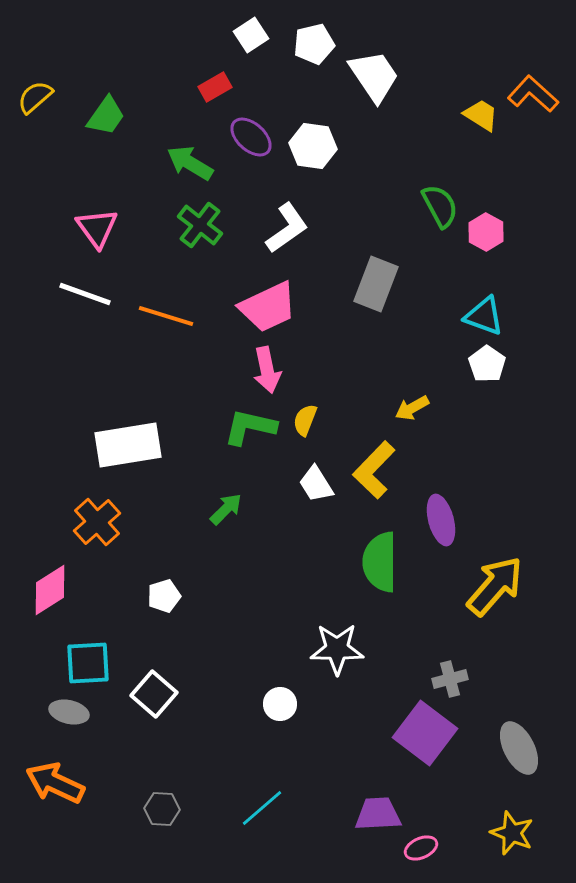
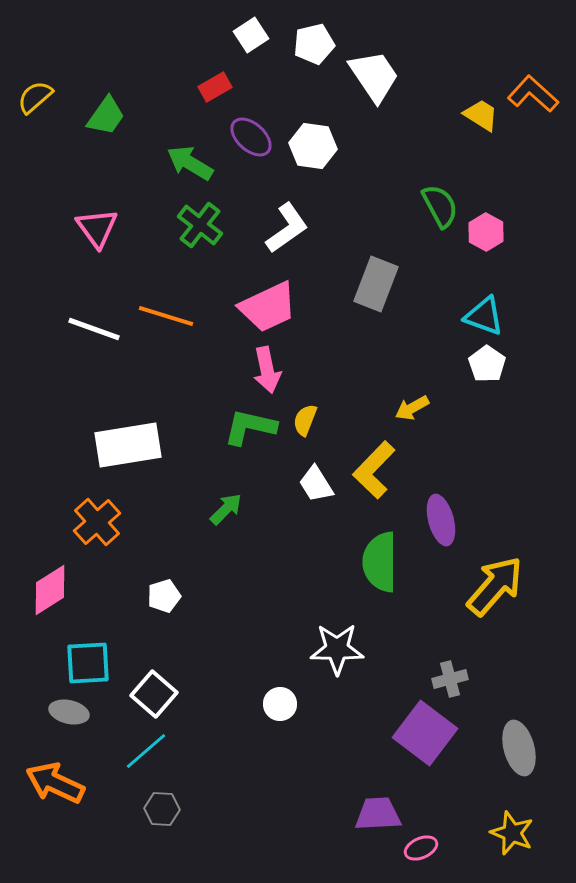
white line at (85, 294): moved 9 px right, 35 px down
gray ellipse at (519, 748): rotated 12 degrees clockwise
cyan line at (262, 808): moved 116 px left, 57 px up
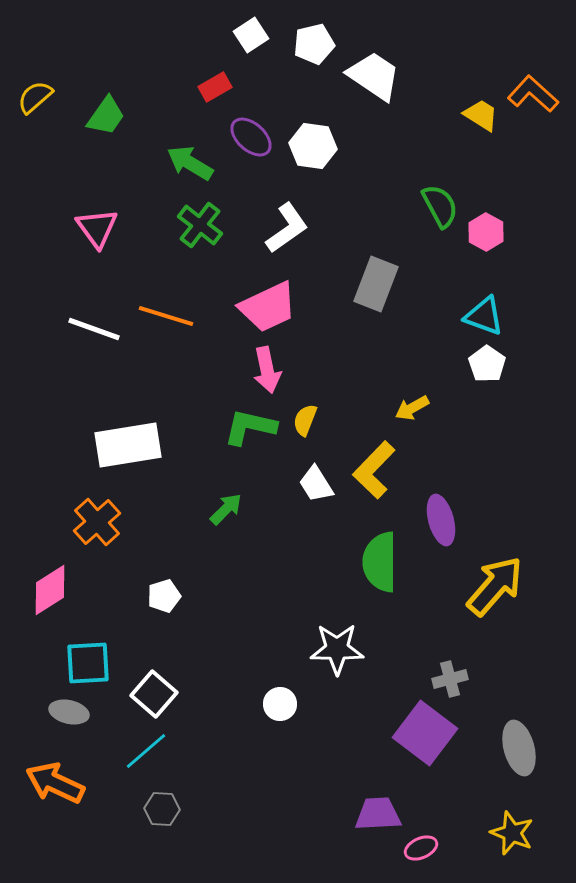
white trapezoid at (374, 76): rotated 22 degrees counterclockwise
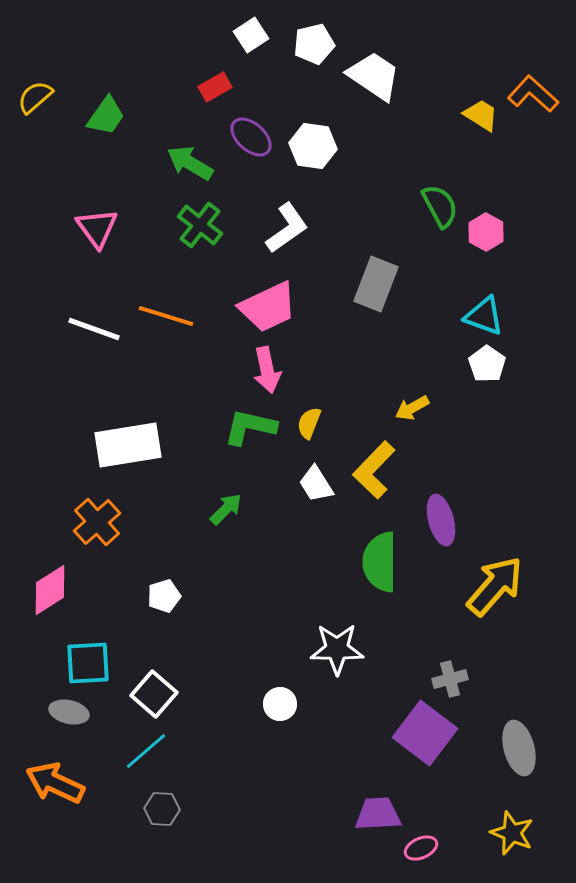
yellow semicircle at (305, 420): moved 4 px right, 3 px down
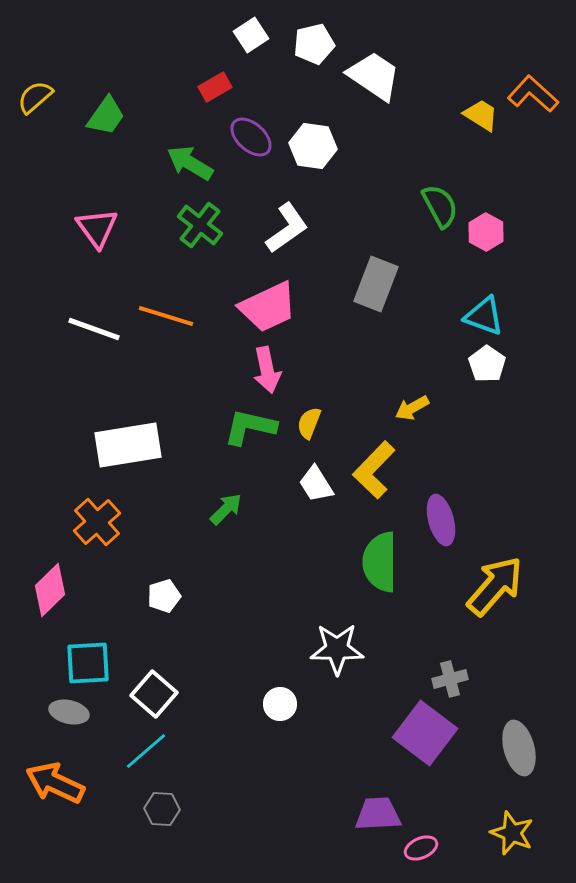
pink diamond at (50, 590): rotated 12 degrees counterclockwise
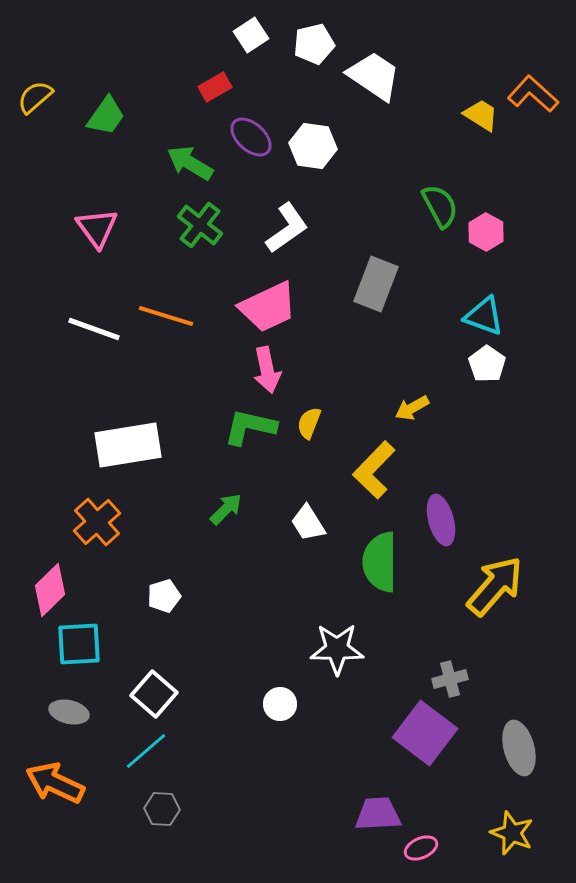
white trapezoid at (316, 484): moved 8 px left, 39 px down
cyan square at (88, 663): moved 9 px left, 19 px up
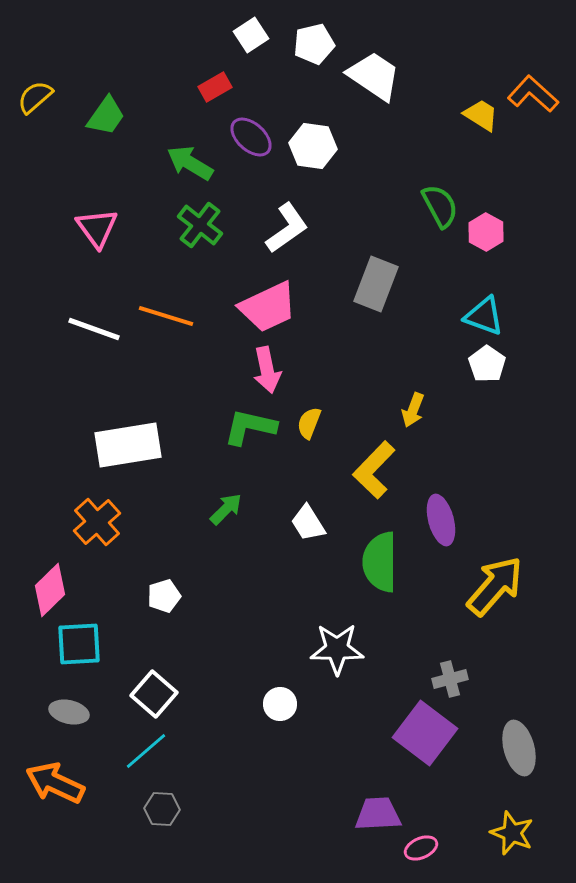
yellow arrow at (412, 408): moved 1 px right, 2 px down; rotated 40 degrees counterclockwise
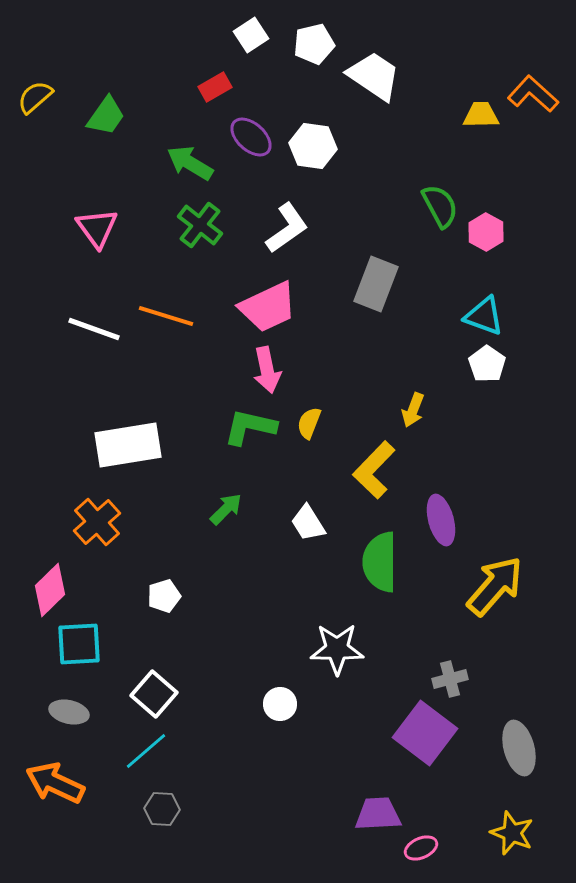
yellow trapezoid at (481, 115): rotated 33 degrees counterclockwise
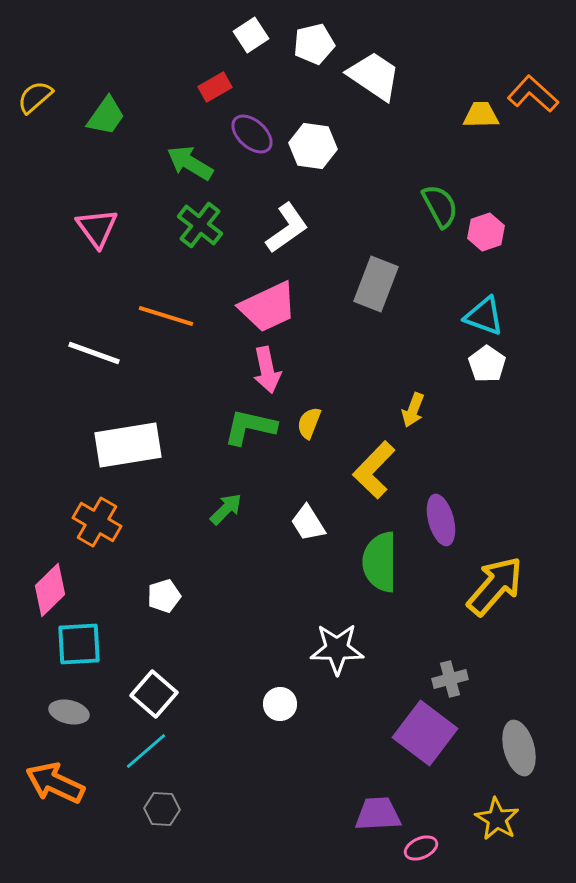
purple ellipse at (251, 137): moved 1 px right, 3 px up
pink hexagon at (486, 232): rotated 12 degrees clockwise
white line at (94, 329): moved 24 px down
orange cross at (97, 522): rotated 18 degrees counterclockwise
yellow star at (512, 833): moved 15 px left, 14 px up; rotated 9 degrees clockwise
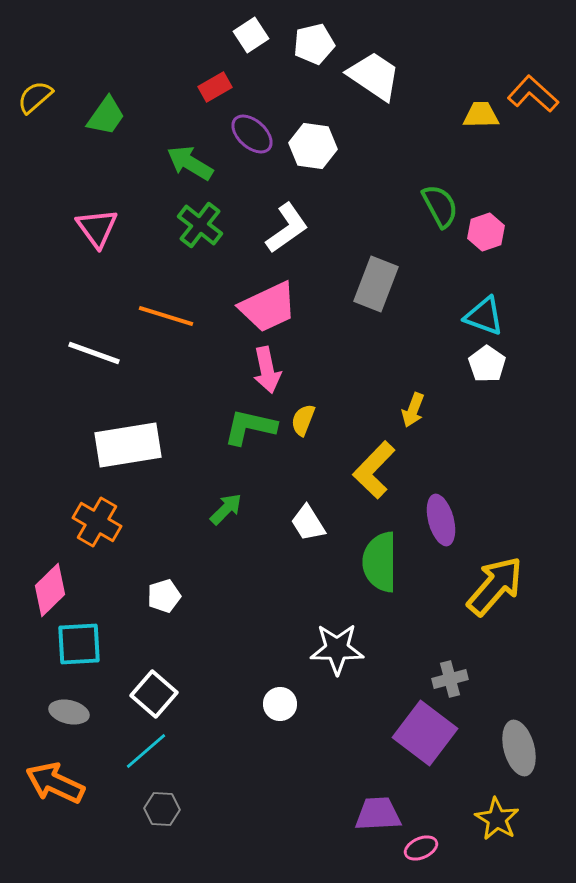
yellow semicircle at (309, 423): moved 6 px left, 3 px up
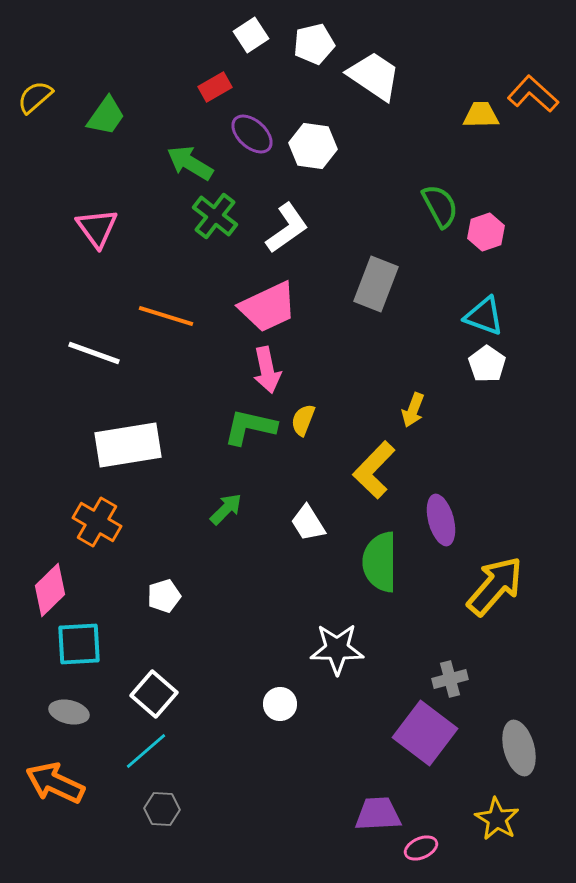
green cross at (200, 225): moved 15 px right, 9 px up
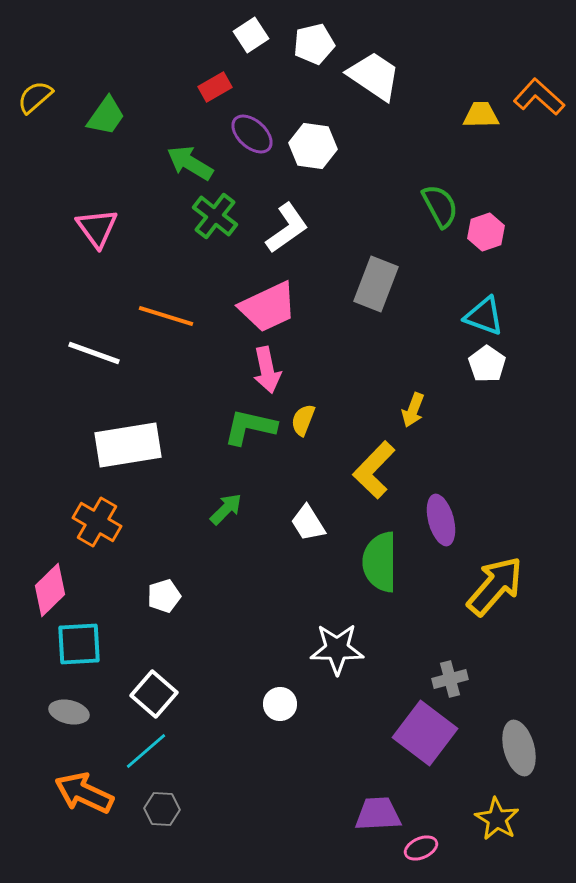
orange L-shape at (533, 94): moved 6 px right, 3 px down
orange arrow at (55, 783): moved 29 px right, 10 px down
